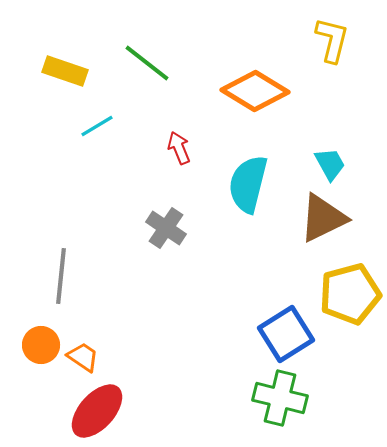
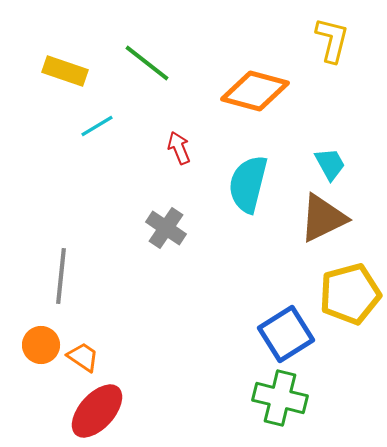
orange diamond: rotated 16 degrees counterclockwise
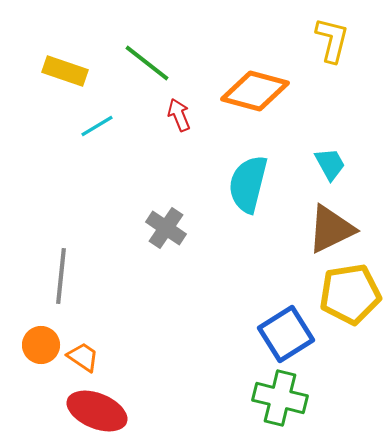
red arrow: moved 33 px up
brown triangle: moved 8 px right, 11 px down
yellow pentagon: rotated 6 degrees clockwise
red ellipse: rotated 70 degrees clockwise
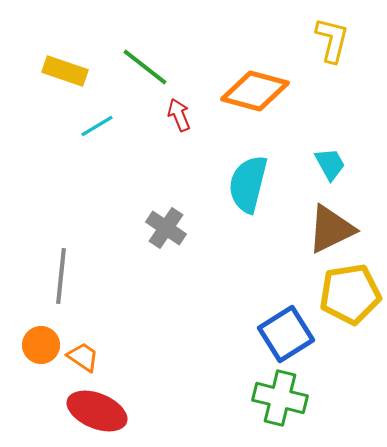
green line: moved 2 px left, 4 px down
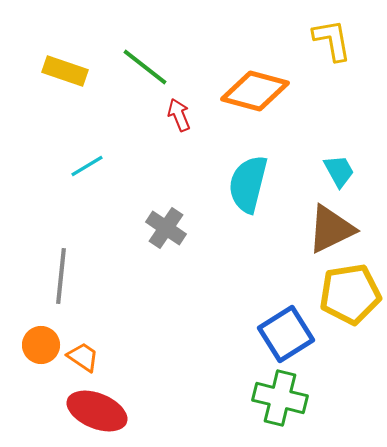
yellow L-shape: rotated 24 degrees counterclockwise
cyan line: moved 10 px left, 40 px down
cyan trapezoid: moved 9 px right, 7 px down
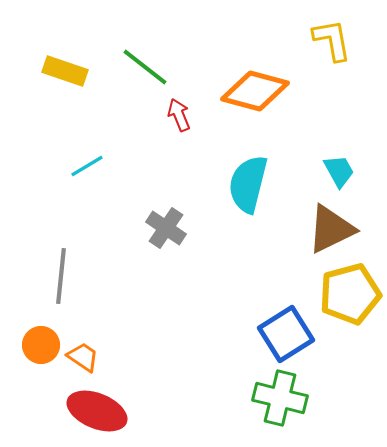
yellow pentagon: rotated 6 degrees counterclockwise
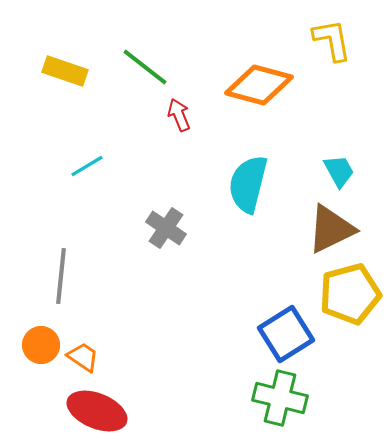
orange diamond: moved 4 px right, 6 px up
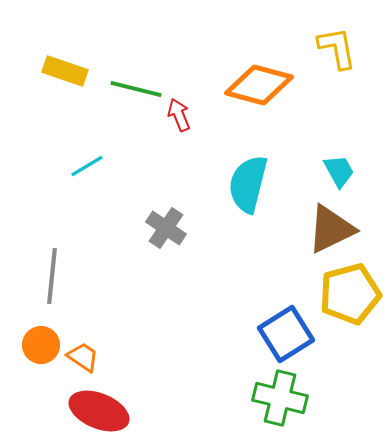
yellow L-shape: moved 5 px right, 8 px down
green line: moved 9 px left, 22 px down; rotated 24 degrees counterclockwise
gray line: moved 9 px left
red ellipse: moved 2 px right
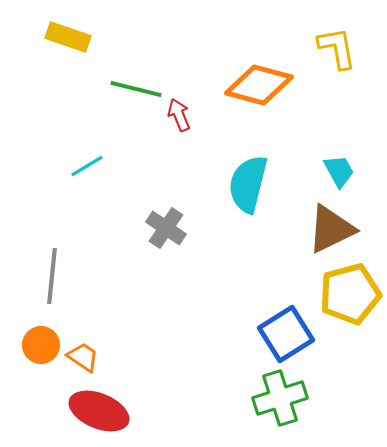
yellow rectangle: moved 3 px right, 34 px up
green cross: rotated 32 degrees counterclockwise
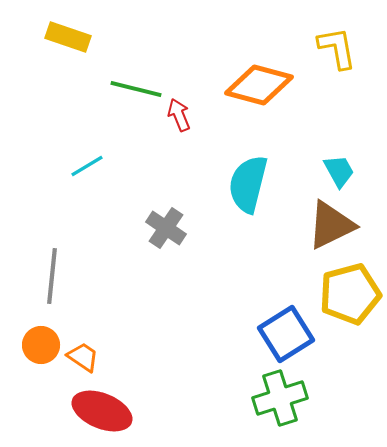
brown triangle: moved 4 px up
red ellipse: moved 3 px right
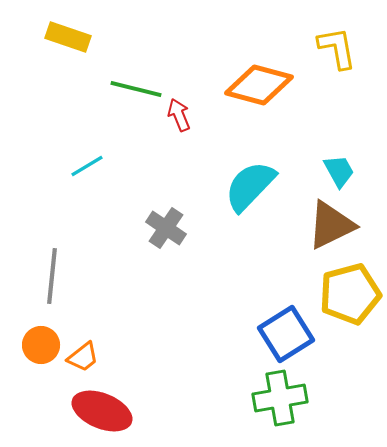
cyan semicircle: moved 2 px right, 2 px down; rotated 30 degrees clockwise
orange trapezoid: rotated 108 degrees clockwise
green cross: rotated 8 degrees clockwise
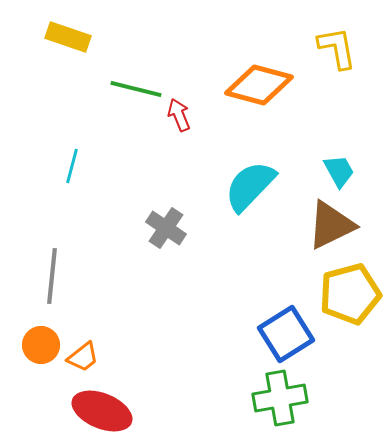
cyan line: moved 15 px left; rotated 44 degrees counterclockwise
